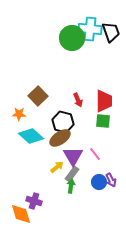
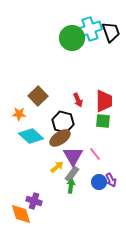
cyan cross: rotated 25 degrees counterclockwise
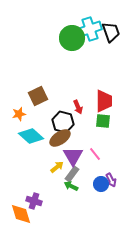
brown square: rotated 18 degrees clockwise
red arrow: moved 7 px down
orange star: rotated 16 degrees counterclockwise
blue circle: moved 2 px right, 2 px down
green arrow: rotated 72 degrees counterclockwise
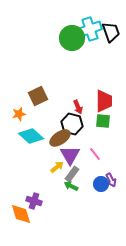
black hexagon: moved 9 px right, 2 px down
purple triangle: moved 3 px left, 1 px up
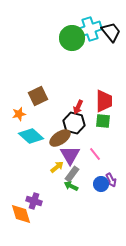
black trapezoid: rotated 20 degrees counterclockwise
red arrow: rotated 48 degrees clockwise
black hexagon: moved 2 px right, 1 px up
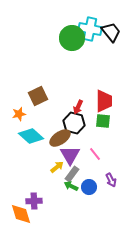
cyan cross: rotated 30 degrees clockwise
blue circle: moved 12 px left, 3 px down
purple cross: rotated 21 degrees counterclockwise
